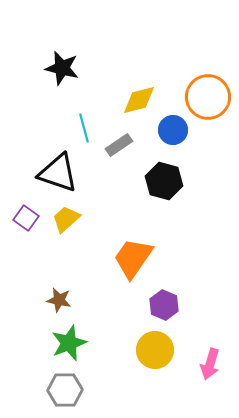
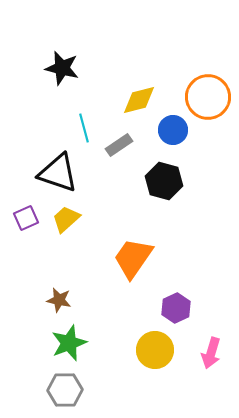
purple square: rotated 30 degrees clockwise
purple hexagon: moved 12 px right, 3 px down; rotated 12 degrees clockwise
pink arrow: moved 1 px right, 11 px up
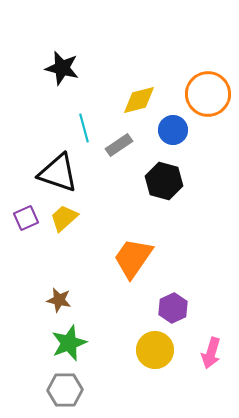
orange circle: moved 3 px up
yellow trapezoid: moved 2 px left, 1 px up
purple hexagon: moved 3 px left
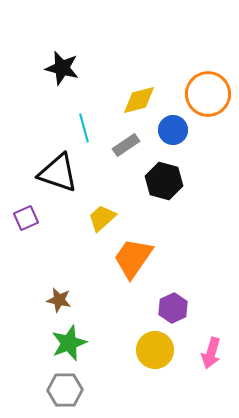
gray rectangle: moved 7 px right
yellow trapezoid: moved 38 px right
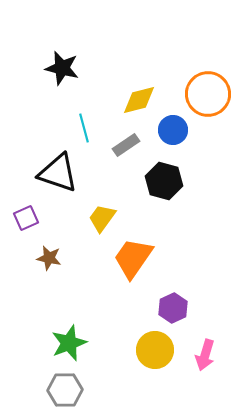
yellow trapezoid: rotated 12 degrees counterclockwise
brown star: moved 10 px left, 42 px up
pink arrow: moved 6 px left, 2 px down
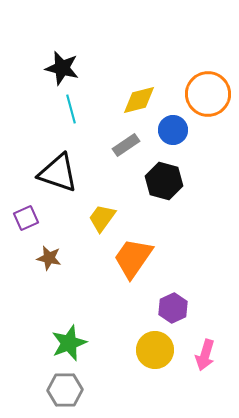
cyan line: moved 13 px left, 19 px up
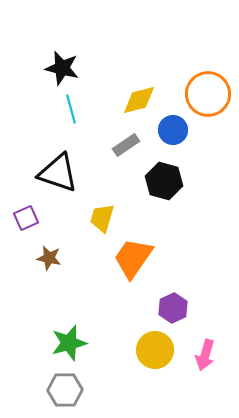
yellow trapezoid: rotated 20 degrees counterclockwise
green star: rotated 6 degrees clockwise
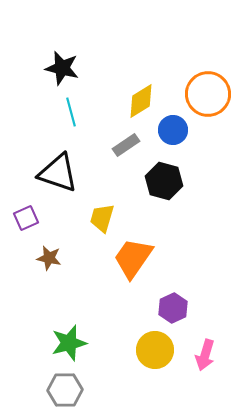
yellow diamond: moved 2 px right, 1 px down; rotated 18 degrees counterclockwise
cyan line: moved 3 px down
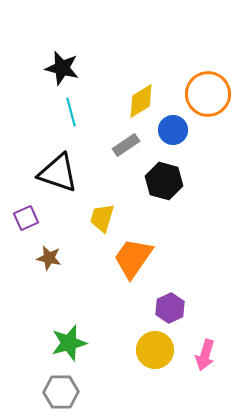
purple hexagon: moved 3 px left
gray hexagon: moved 4 px left, 2 px down
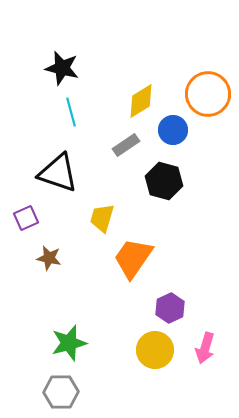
pink arrow: moved 7 px up
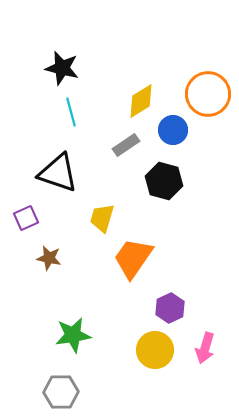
green star: moved 4 px right, 8 px up; rotated 6 degrees clockwise
